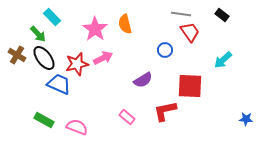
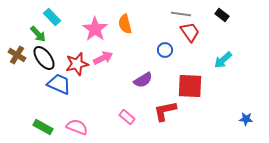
green rectangle: moved 1 px left, 7 px down
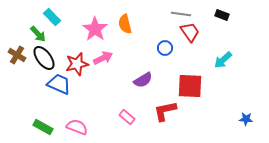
black rectangle: rotated 16 degrees counterclockwise
blue circle: moved 2 px up
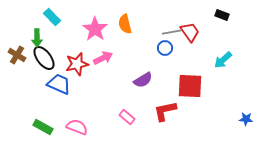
gray line: moved 9 px left, 18 px down; rotated 18 degrees counterclockwise
green arrow: moved 1 px left, 4 px down; rotated 42 degrees clockwise
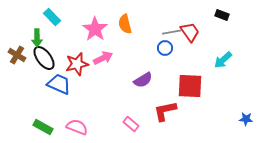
pink rectangle: moved 4 px right, 7 px down
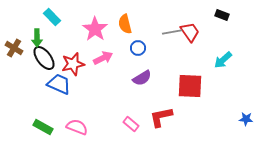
blue circle: moved 27 px left
brown cross: moved 3 px left, 7 px up
red star: moved 4 px left
purple semicircle: moved 1 px left, 2 px up
red L-shape: moved 4 px left, 6 px down
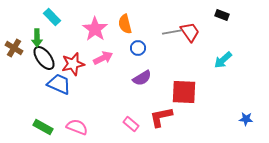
red square: moved 6 px left, 6 px down
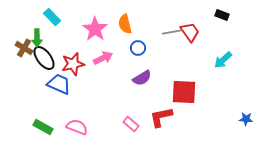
brown cross: moved 10 px right
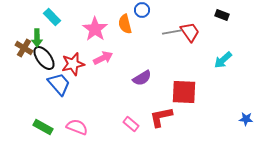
blue circle: moved 4 px right, 38 px up
blue trapezoid: rotated 25 degrees clockwise
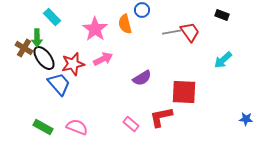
pink arrow: moved 1 px down
